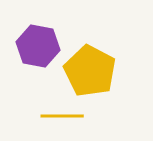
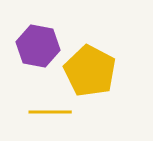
yellow line: moved 12 px left, 4 px up
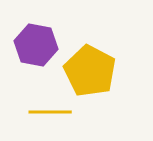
purple hexagon: moved 2 px left, 1 px up
